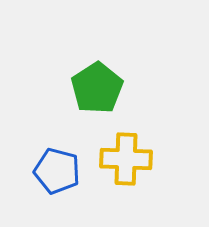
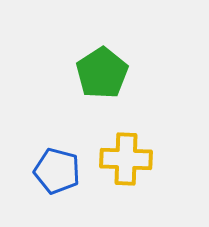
green pentagon: moved 5 px right, 15 px up
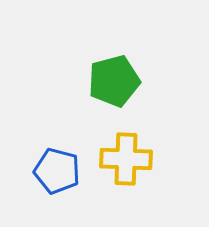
green pentagon: moved 12 px right, 8 px down; rotated 18 degrees clockwise
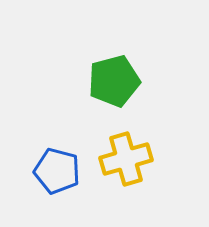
yellow cross: rotated 18 degrees counterclockwise
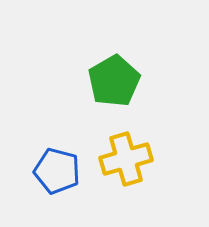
green pentagon: rotated 15 degrees counterclockwise
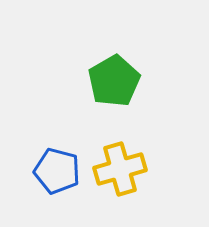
yellow cross: moved 6 px left, 10 px down
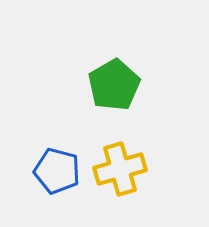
green pentagon: moved 4 px down
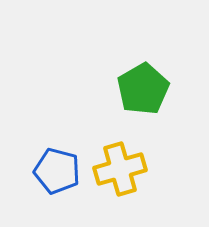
green pentagon: moved 29 px right, 4 px down
